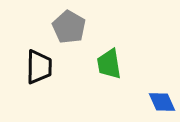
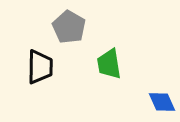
black trapezoid: moved 1 px right
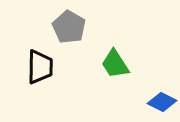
green trapezoid: moved 6 px right; rotated 24 degrees counterclockwise
blue diamond: rotated 40 degrees counterclockwise
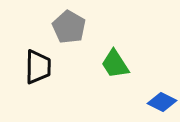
black trapezoid: moved 2 px left
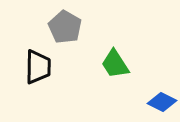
gray pentagon: moved 4 px left
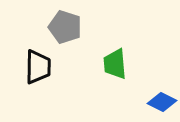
gray pentagon: rotated 12 degrees counterclockwise
green trapezoid: rotated 28 degrees clockwise
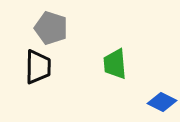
gray pentagon: moved 14 px left, 1 px down
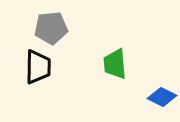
gray pentagon: rotated 24 degrees counterclockwise
blue diamond: moved 5 px up
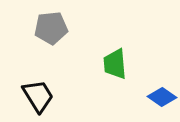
black trapezoid: moved 29 px down; rotated 33 degrees counterclockwise
blue diamond: rotated 8 degrees clockwise
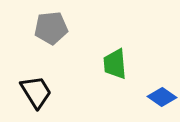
black trapezoid: moved 2 px left, 4 px up
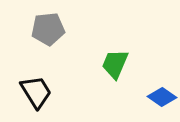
gray pentagon: moved 3 px left, 1 px down
green trapezoid: rotated 28 degrees clockwise
